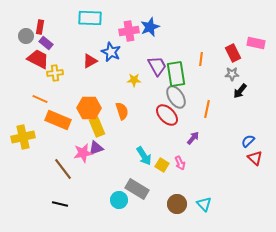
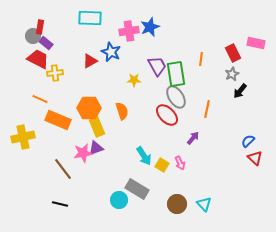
gray circle at (26, 36): moved 7 px right
gray star at (232, 74): rotated 24 degrees counterclockwise
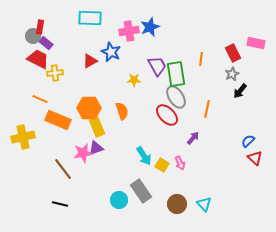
gray rectangle at (137, 189): moved 4 px right, 2 px down; rotated 25 degrees clockwise
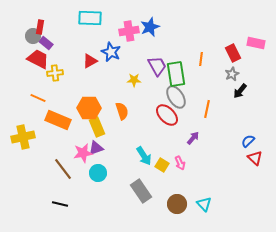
orange line at (40, 99): moved 2 px left, 1 px up
cyan circle at (119, 200): moved 21 px left, 27 px up
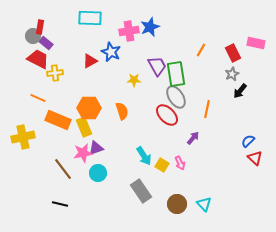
orange line at (201, 59): moved 9 px up; rotated 24 degrees clockwise
yellow rectangle at (97, 127): moved 13 px left
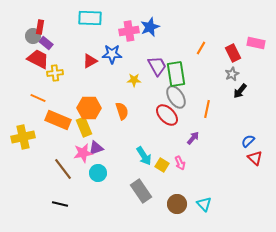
orange line at (201, 50): moved 2 px up
blue star at (111, 52): moved 1 px right, 2 px down; rotated 24 degrees counterclockwise
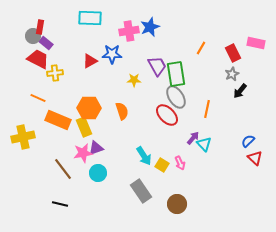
cyan triangle at (204, 204): moved 60 px up
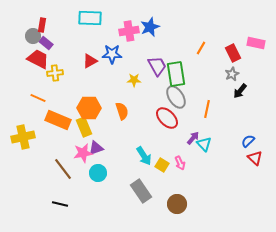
red rectangle at (40, 27): moved 2 px right, 2 px up
red ellipse at (167, 115): moved 3 px down
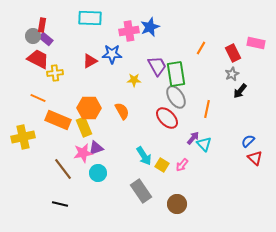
purple rectangle at (46, 43): moved 4 px up
orange semicircle at (122, 111): rotated 12 degrees counterclockwise
pink arrow at (180, 163): moved 2 px right, 2 px down; rotated 64 degrees clockwise
